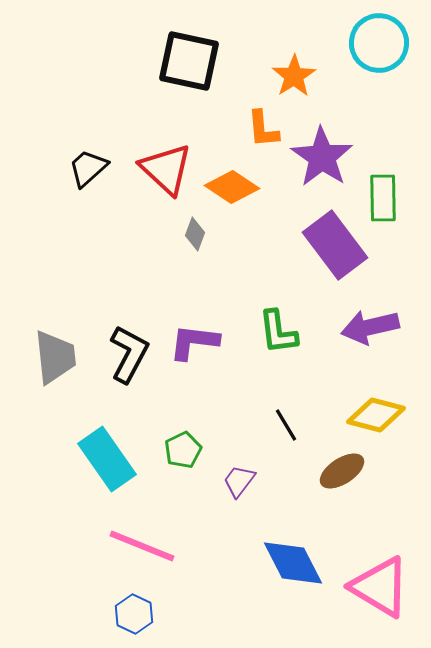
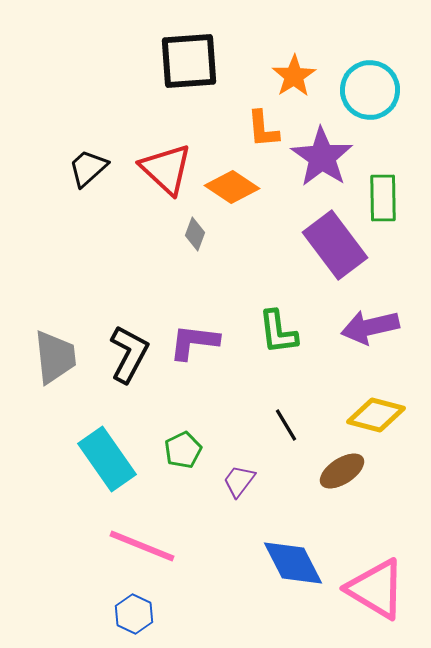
cyan circle: moved 9 px left, 47 px down
black square: rotated 16 degrees counterclockwise
pink triangle: moved 4 px left, 2 px down
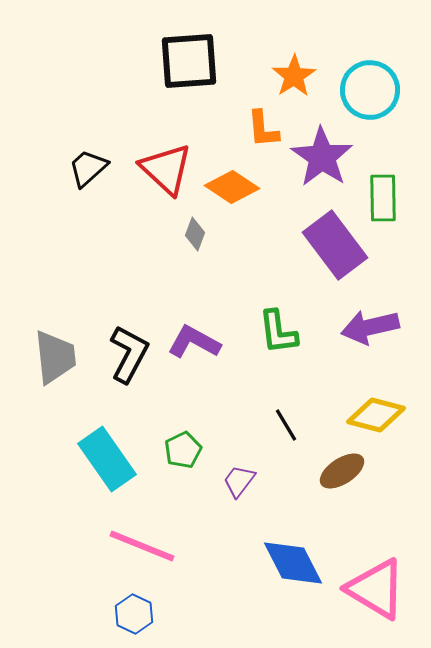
purple L-shape: rotated 22 degrees clockwise
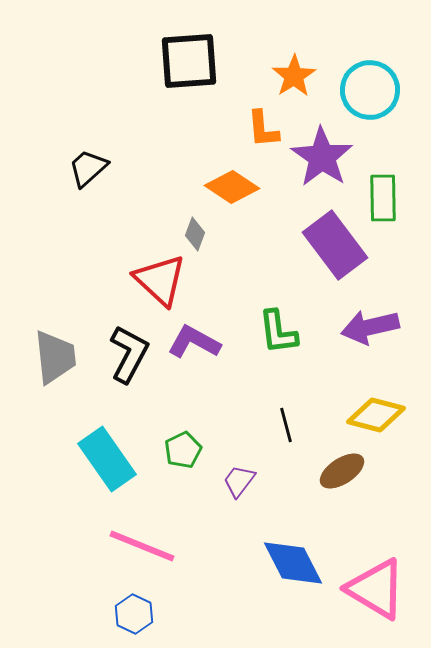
red triangle: moved 6 px left, 111 px down
black line: rotated 16 degrees clockwise
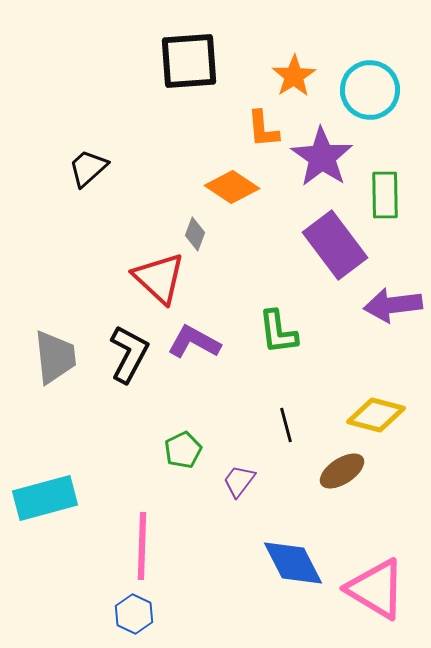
green rectangle: moved 2 px right, 3 px up
red triangle: moved 1 px left, 2 px up
purple arrow: moved 23 px right, 22 px up; rotated 6 degrees clockwise
cyan rectangle: moved 62 px left, 39 px down; rotated 70 degrees counterclockwise
pink line: rotated 70 degrees clockwise
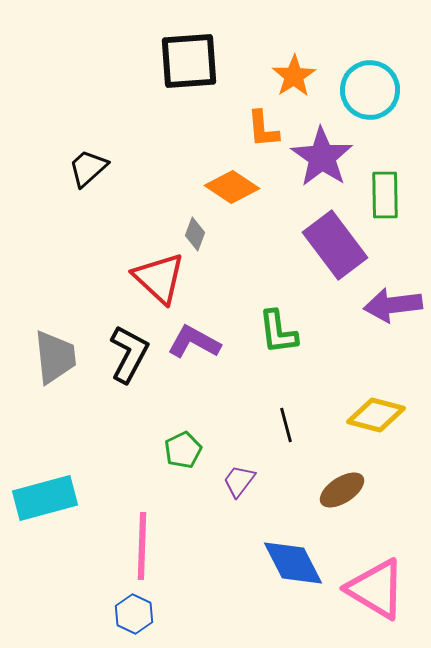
brown ellipse: moved 19 px down
